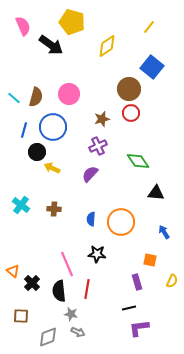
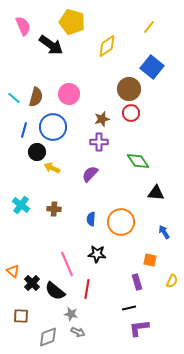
purple cross: moved 1 px right, 4 px up; rotated 24 degrees clockwise
black semicircle: moved 4 px left; rotated 45 degrees counterclockwise
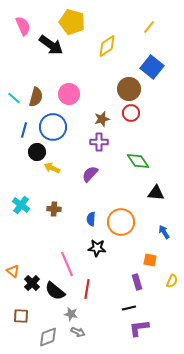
black star: moved 6 px up
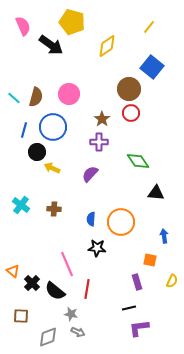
brown star: rotated 21 degrees counterclockwise
blue arrow: moved 4 px down; rotated 24 degrees clockwise
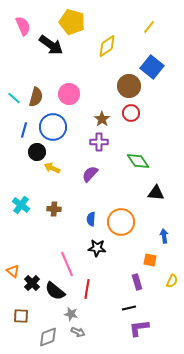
brown circle: moved 3 px up
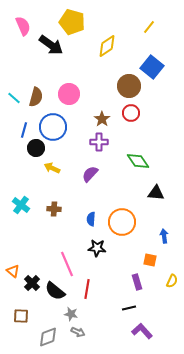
black circle: moved 1 px left, 4 px up
orange circle: moved 1 px right
purple L-shape: moved 3 px right, 3 px down; rotated 55 degrees clockwise
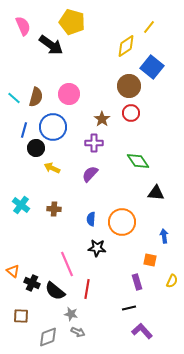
yellow diamond: moved 19 px right
purple cross: moved 5 px left, 1 px down
black cross: rotated 21 degrees counterclockwise
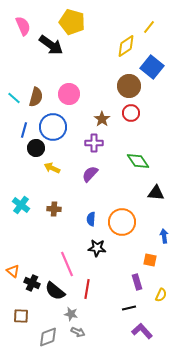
yellow semicircle: moved 11 px left, 14 px down
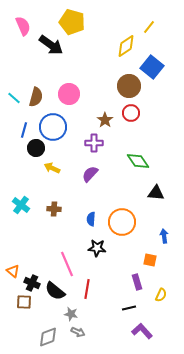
brown star: moved 3 px right, 1 px down
brown square: moved 3 px right, 14 px up
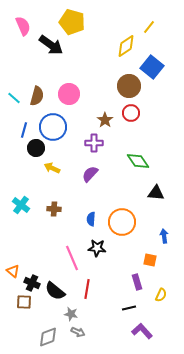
brown semicircle: moved 1 px right, 1 px up
pink line: moved 5 px right, 6 px up
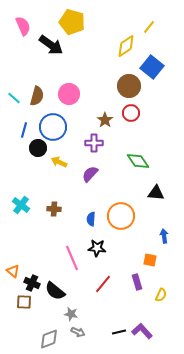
black circle: moved 2 px right
yellow arrow: moved 7 px right, 6 px up
orange circle: moved 1 px left, 6 px up
red line: moved 16 px right, 5 px up; rotated 30 degrees clockwise
black line: moved 10 px left, 24 px down
gray diamond: moved 1 px right, 2 px down
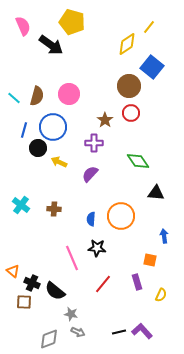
yellow diamond: moved 1 px right, 2 px up
